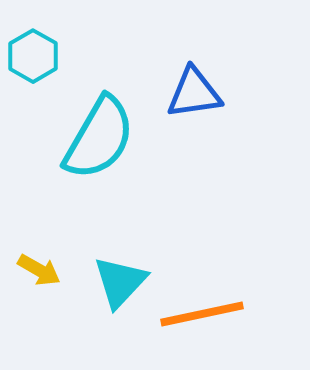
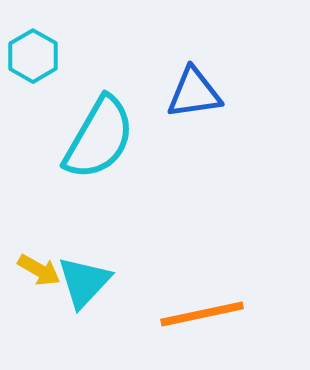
cyan triangle: moved 36 px left
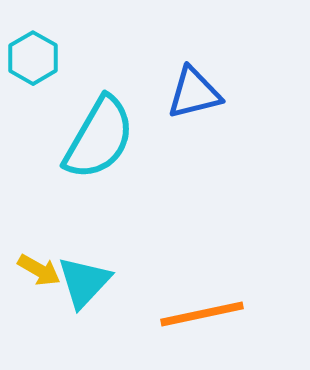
cyan hexagon: moved 2 px down
blue triangle: rotated 6 degrees counterclockwise
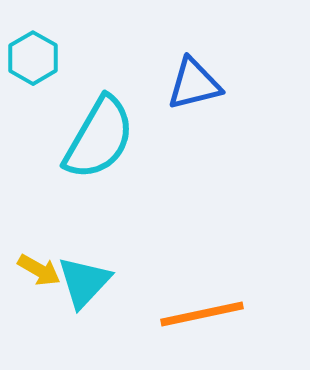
blue triangle: moved 9 px up
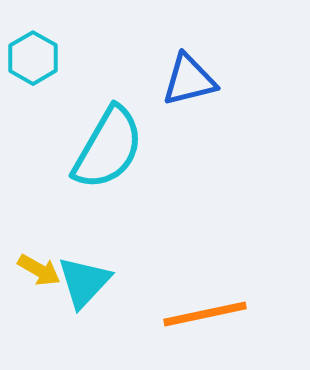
blue triangle: moved 5 px left, 4 px up
cyan semicircle: moved 9 px right, 10 px down
orange line: moved 3 px right
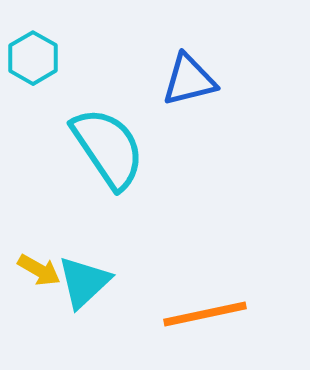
cyan semicircle: rotated 64 degrees counterclockwise
cyan triangle: rotated 4 degrees clockwise
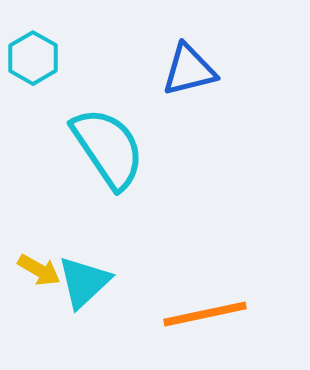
blue triangle: moved 10 px up
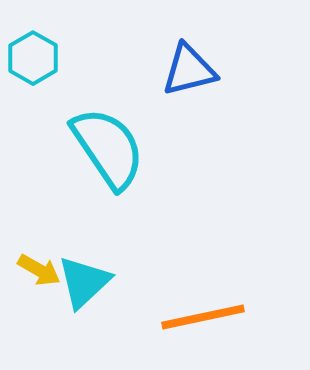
orange line: moved 2 px left, 3 px down
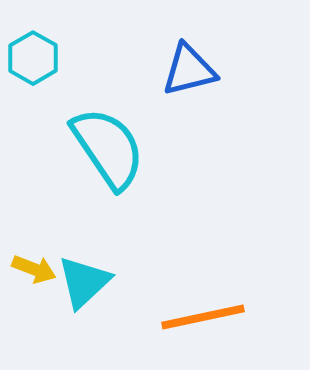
yellow arrow: moved 5 px left, 1 px up; rotated 9 degrees counterclockwise
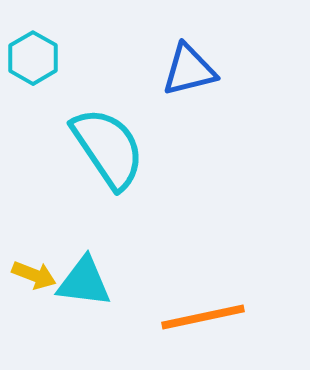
yellow arrow: moved 6 px down
cyan triangle: rotated 50 degrees clockwise
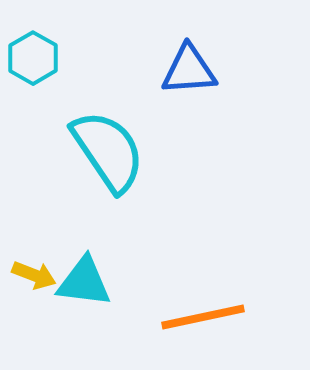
blue triangle: rotated 10 degrees clockwise
cyan semicircle: moved 3 px down
